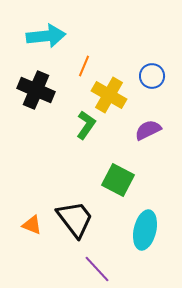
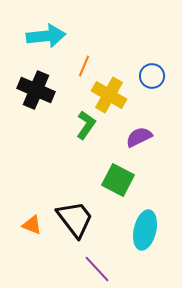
purple semicircle: moved 9 px left, 7 px down
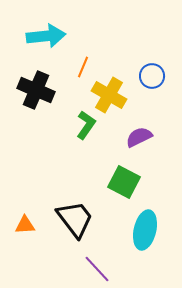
orange line: moved 1 px left, 1 px down
green square: moved 6 px right, 2 px down
orange triangle: moved 7 px left; rotated 25 degrees counterclockwise
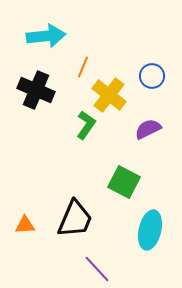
yellow cross: rotated 8 degrees clockwise
purple semicircle: moved 9 px right, 8 px up
black trapezoid: rotated 60 degrees clockwise
cyan ellipse: moved 5 px right
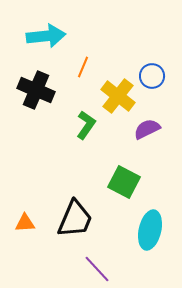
yellow cross: moved 9 px right, 1 px down
purple semicircle: moved 1 px left
orange triangle: moved 2 px up
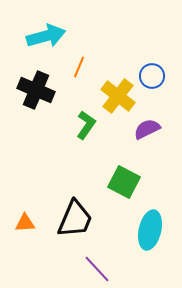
cyan arrow: rotated 9 degrees counterclockwise
orange line: moved 4 px left
